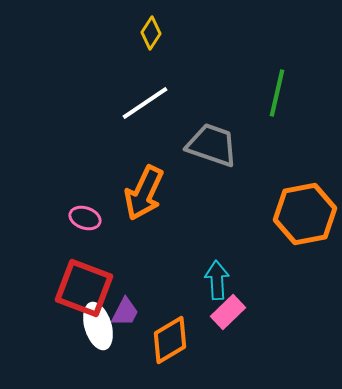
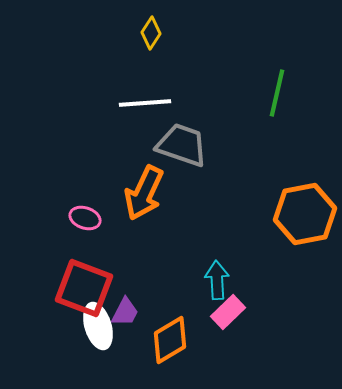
white line: rotated 30 degrees clockwise
gray trapezoid: moved 30 px left
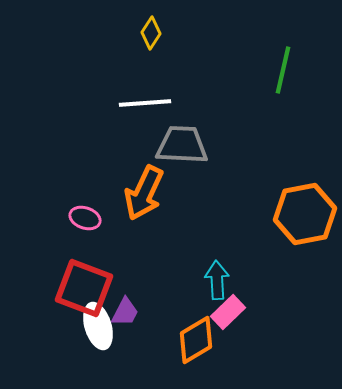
green line: moved 6 px right, 23 px up
gray trapezoid: rotated 16 degrees counterclockwise
orange diamond: moved 26 px right
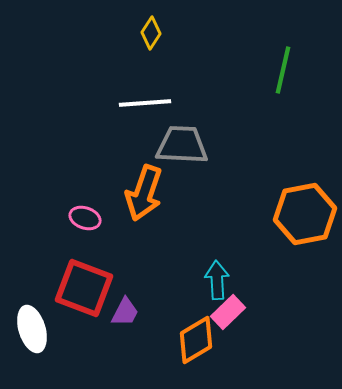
orange arrow: rotated 6 degrees counterclockwise
white ellipse: moved 66 px left, 3 px down
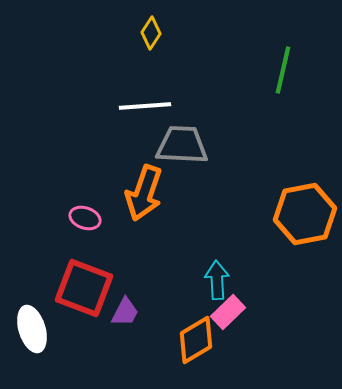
white line: moved 3 px down
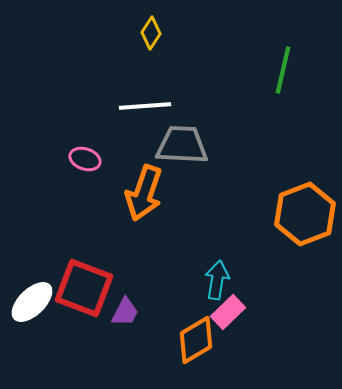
orange hexagon: rotated 10 degrees counterclockwise
pink ellipse: moved 59 px up
cyan arrow: rotated 12 degrees clockwise
white ellipse: moved 27 px up; rotated 63 degrees clockwise
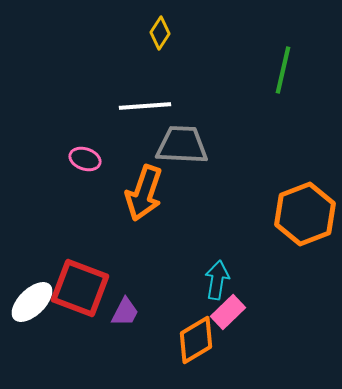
yellow diamond: moved 9 px right
red square: moved 4 px left
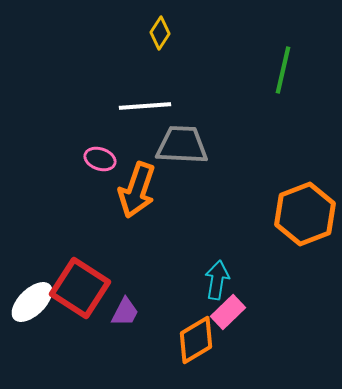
pink ellipse: moved 15 px right
orange arrow: moved 7 px left, 3 px up
red square: rotated 12 degrees clockwise
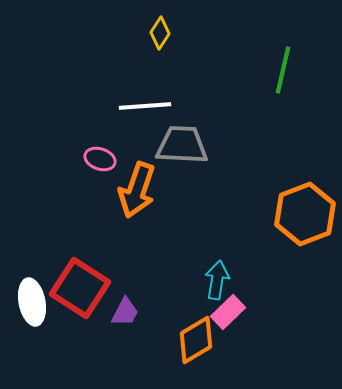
white ellipse: rotated 57 degrees counterclockwise
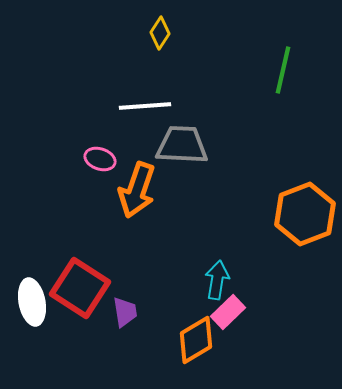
purple trapezoid: rotated 36 degrees counterclockwise
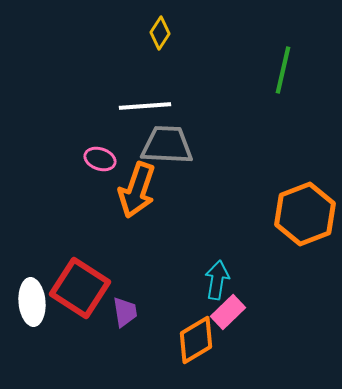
gray trapezoid: moved 15 px left
white ellipse: rotated 6 degrees clockwise
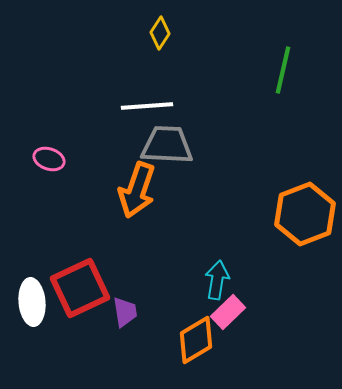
white line: moved 2 px right
pink ellipse: moved 51 px left
red square: rotated 32 degrees clockwise
